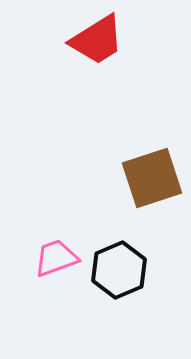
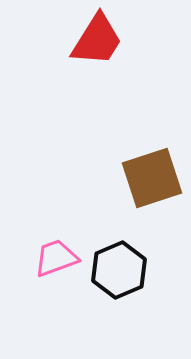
red trapezoid: rotated 26 degrees counterclockwise
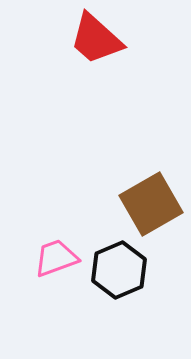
red trapezoid: moved 1 px left, 1 px up; rotated 100 degrees clockwise
brown square: moved 1 px left, 26 px down; rotated 12 degrees counterclockwise
